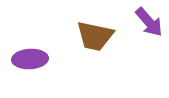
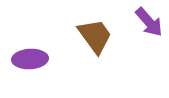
brown trapezoid: rotated 138 degrees counterclockwise
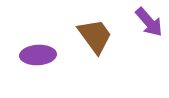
purple ellipse: moved 8 px right, 4 px up
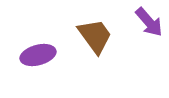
purple ellipse: rotated 12 degrees counterclockwise
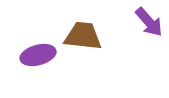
brown trapezoid: moved 12 px left; rotated 48 degrees counterclockwise
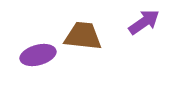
purple arrow: moved 5 px left; rotated 84 degrees counterclockwise
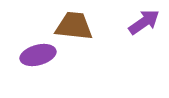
brown trapezoid: moved 9 px left, 10 px up
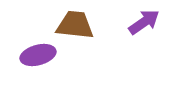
brown trapezoid: moved 1 px right, 1 px up
